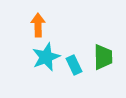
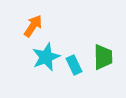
orange arrow: moved 5 px left, 1 px down; rotated 35 degrees clockwise
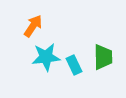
cyan star: rotated 16 degrees clockwise
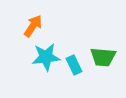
green trapezoid: rotated 96 degrees clockwise
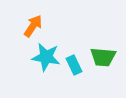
cyan star: rotated 16 degrees clockwise
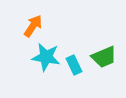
green trapezoid: moved 1 px right; rotated 28 degrees counterclockwise
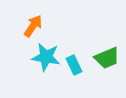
green trapezoid: moved 3 px right, 1 px down
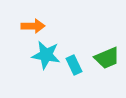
orange arrow: rotated 55 degrees clockwise
cyan star: moved 2 px up
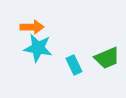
orange arrow: moved 1 px left, 1 px down
cyan star: moved 8 px left, 7 px up
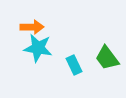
green trapezoid: rotated 76 degrees clockwise
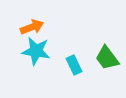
orange arrow: rotated 20 degrees counterclockwise
cyan star: moved 2 px left, 3 px down
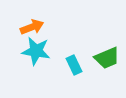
green trapezoid: rotated 76 degrees counterclockwise
